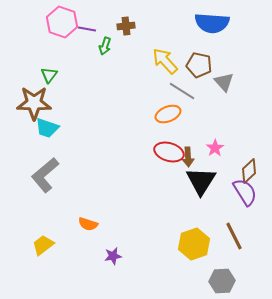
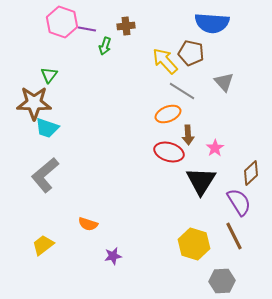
brown pentagon: moved 8 px left, 12 px up
brown arrow: moved 22 px up
brown diamond: moved 2 px right, 2 px down
purple semicircle: moved 6 px left, 10 px down
yellow hexagon: rotated 24 degrees counterclockwise
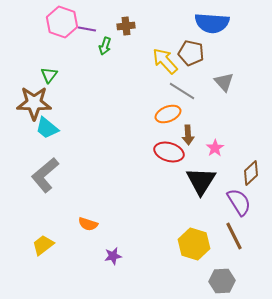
cyan trapezoid: rotated 20 degrees clockwise
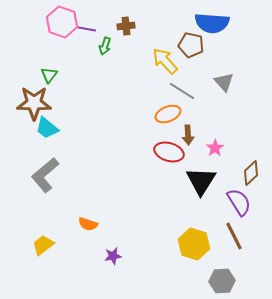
brown pentagon: moved 8 px up
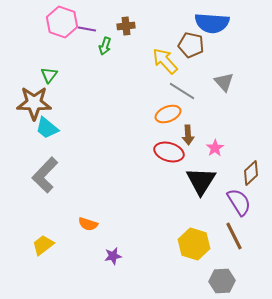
gray L-shape: rotated 6 degrees counterclockwise
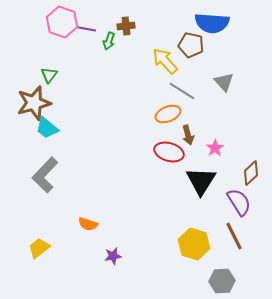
green arrow: moved 4 px right, 5 px up
brown star: rotated 16 degrees counterclockwise
brown arrow: rotated 12 degrees counterclockwise
yellow trapezoid: moved 4 px left, 3 px down
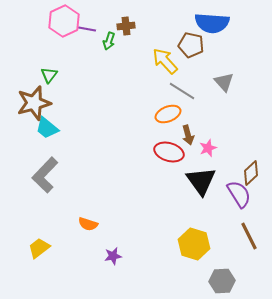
pink hexagon: moved 2 px right, 1 px up; rotated 16 degrees clockwise
pink star: moved 7 px left; rotated 12 degrees clockwise
black triangle: rotated 8 degrees counterclockwise
purple semicircle: moved 8 px up
brown line: moved 15 px right
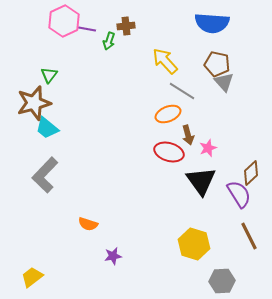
brown pentagon: moved 26 px right, 19 px down
yellow trapezoid: moved 7 px left, 29 px down
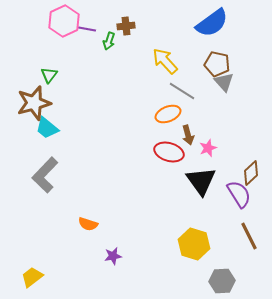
blue semicircle: rotated 40 degrees counterclockwise
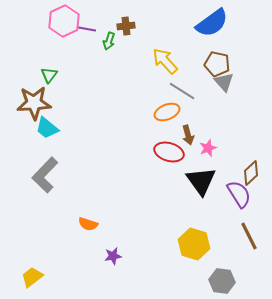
brown star: rotated 12 degrees clockwise
orange ellipse: moved 1 px left, 2 px up
gray hexagon: rotated 10 degrees clockwise
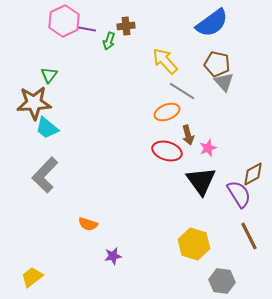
red ellipse: moved 2 px left, 1 px up
brown diamond: moved 2 px right, 1 px down; rotated 15 degrees clockwise
